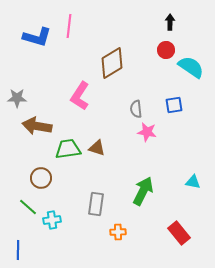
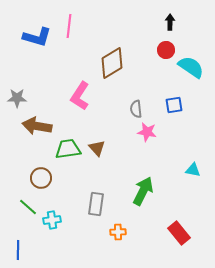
brown triangle: rotated 30 degrees clockwise
cyan triangle: moved 12 px up
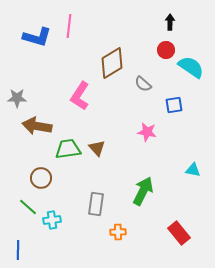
gray semicircle: moved 7 px right, 25 px up; rotated 42 degrees counterclockwise
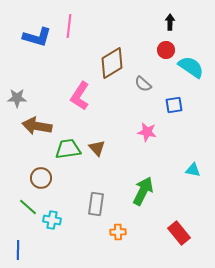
cyan cross: rotated 18 degrees clockwise
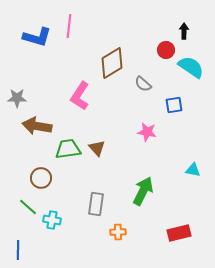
black arrow: moved 14 px right, 9 px down
red rectangle: rotated 65 degrees counterclockwise
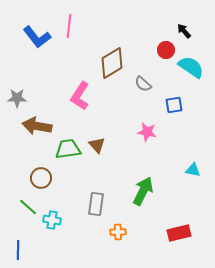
black arrow: rotated 42 degrees counterclockwise
blue L-shape: rotated 36 degrees clockwise
brown triangle: moved 3 px up
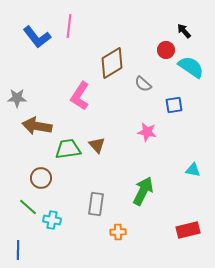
red rectangle: moved 9 px right, 3 px up
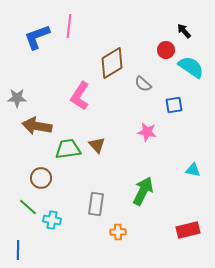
blue L-shape: rotated 108 degrees clockwise
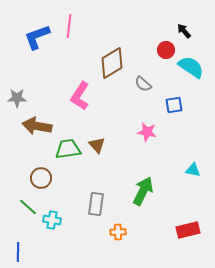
blue line: moved 2 px down
